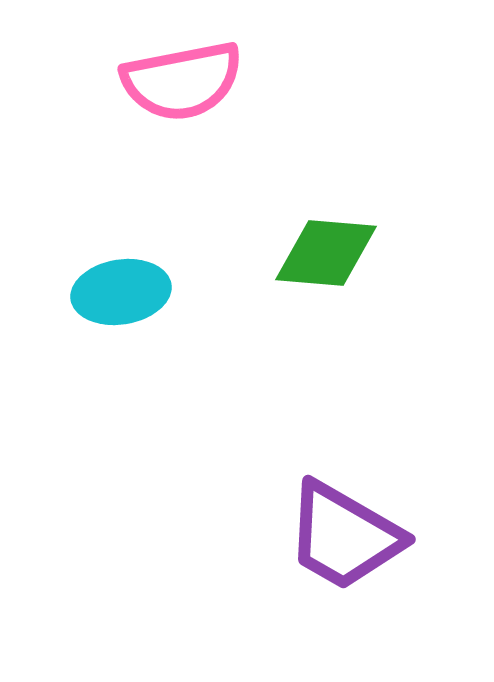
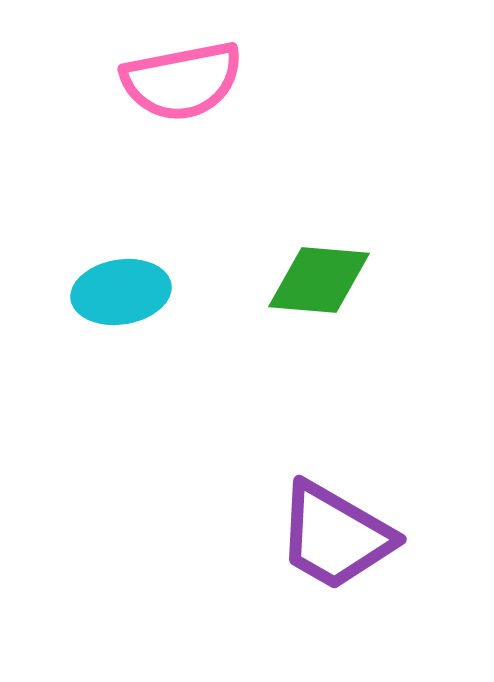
green diamond: moved 7 px left, 27 px down
purple trapezoid: moved 9 px left
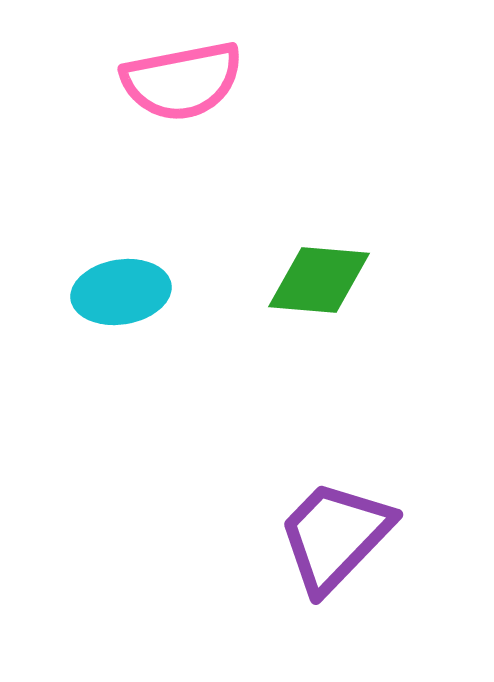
purple trapezoid: rotated 104 degrees clockwise
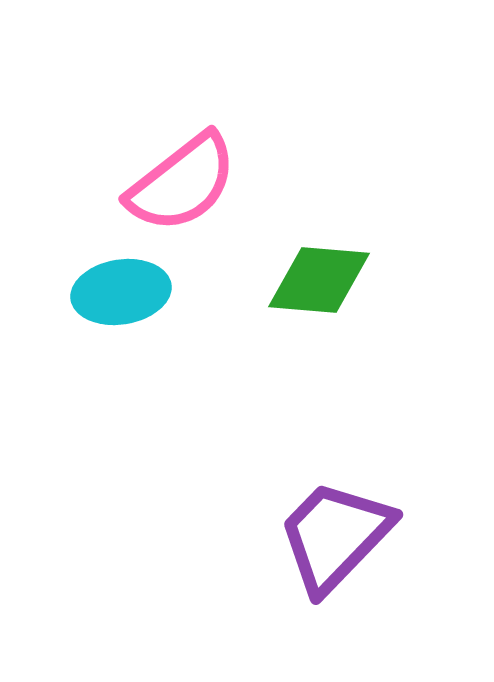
pink semicircle: moved 102 px down; rotated 27 degrees counterclockwise
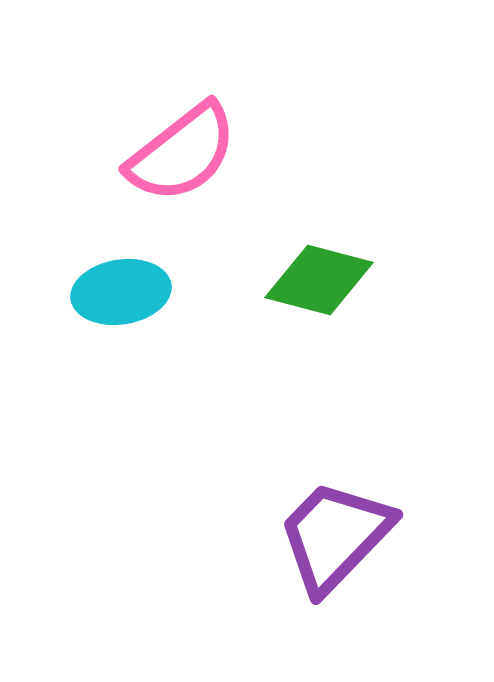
pink semicircle: moved 30 px up
green diamond: rotated 10 degrees clockwise
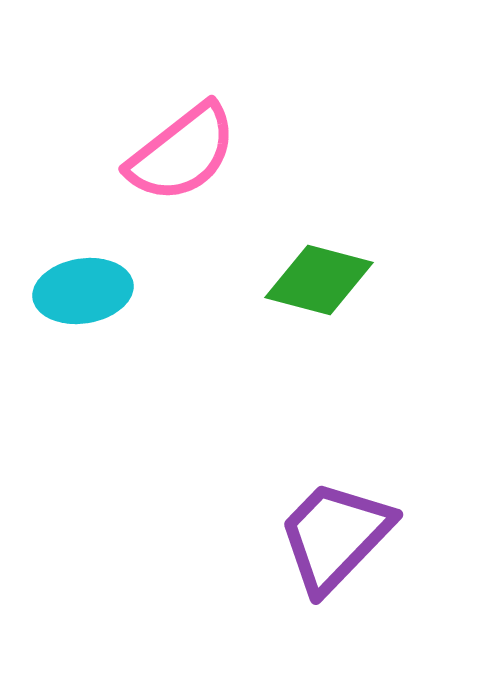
cyan ellipse: moved 38 px left, 1 px up
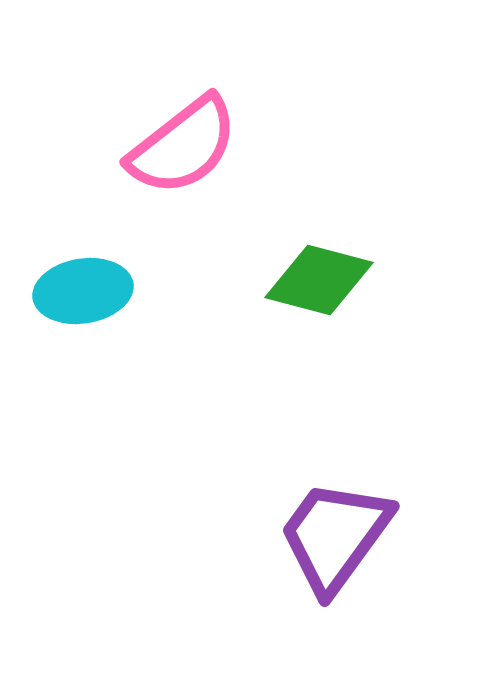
pink semicircle: moved 1 px right, 7 px up
purple trapezoid: rotated 8 degrees counterclockwise
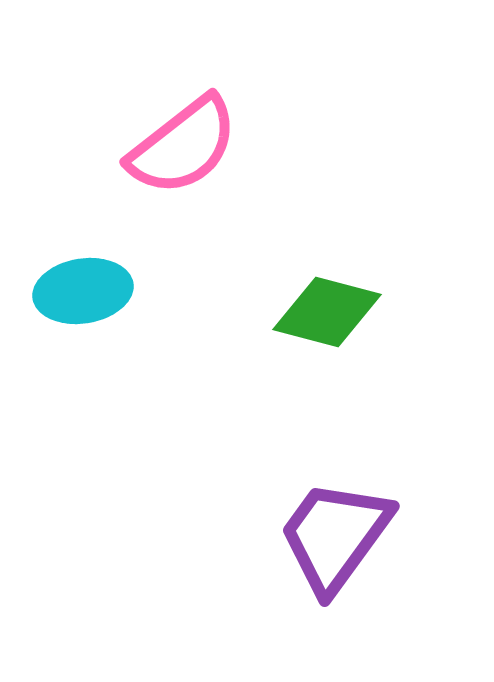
green diamond: moved 8 px right, 32 px down
